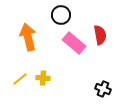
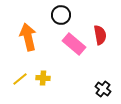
pink rectangle: moved 1 px down
black cross: rotated 14 degrees clockwise
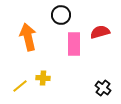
red semicircle: moved 3 px up; rotated 96 degrees counterclockwise
pink rectangle: rotated 50 degrees clockwise
yellow line: moved 7 px down
black cross: moved 1 px up
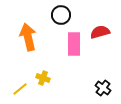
yellow cross: rotated 16 degrees clockwise
yellow line: moved 3 px down
